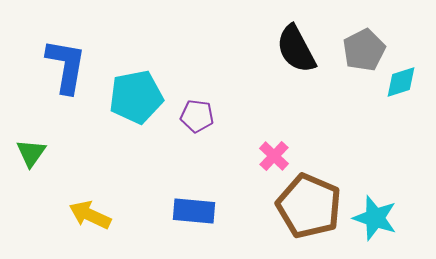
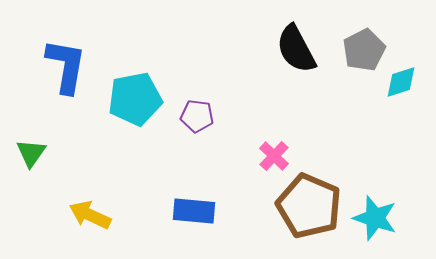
cyan pentagon: moved 1 px left, 2 px down
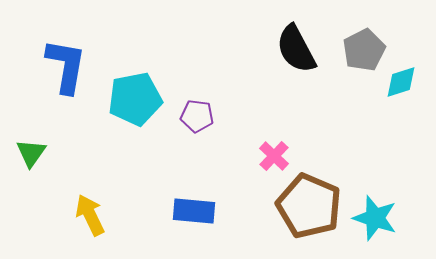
yellow arrow: rotated 39 degrees clockwise
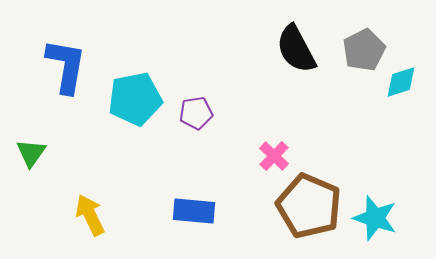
purple pentagon: moved 1 px left, 3 px up; rotated 16 degrees counterclockwise
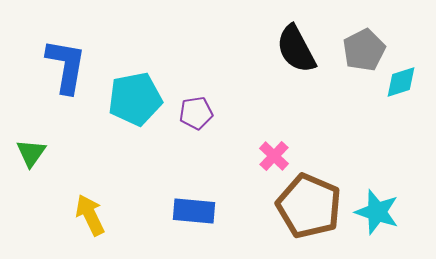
cyan star: moved 2 px right, 6 px up
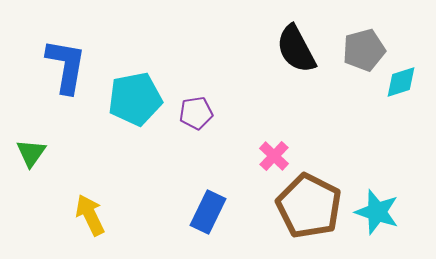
gray pentagon: rotated 12 degrees clockwise
brown pentagon: rotated 4 degrees clockwise
blue rectangle: moved 14 px right, 1 px down; rotated 69 degrees counterclockwise
